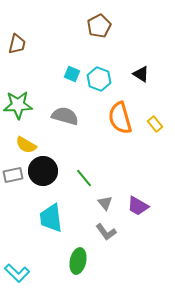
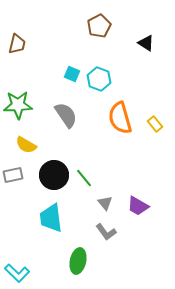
black triangle: moved 5 px right, 31 px up
gray semicircle: moved 1 px right, 1 px up; rotated 40 degrees clockwise
black circle: moved 11 px right, 4 px down
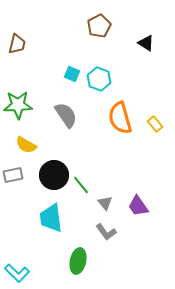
green line: moved 3 px left, 7 px down
purple trapezoid: rotated 25 degrees clockwise
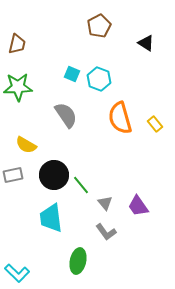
green star: moved 18 px up
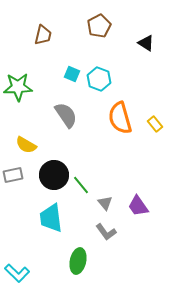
brown trapezoid: moved 26 px right, 9 px up
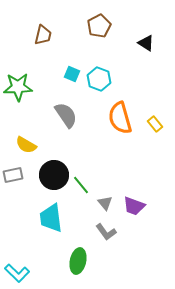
purple trapezoid: moved 4 px left; rotated 35 degrees counterclockwise
